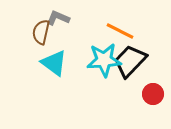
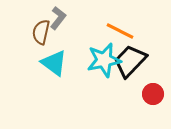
gray L-shape: rotated 105 degrees clockwise
cyan star: rotated 8 degrees counterclockwise
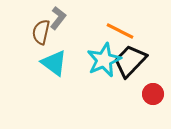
cyan star: rotated 12 degrees counterclockwise
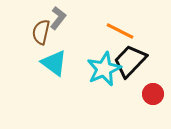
cyan star: moved 9 px down
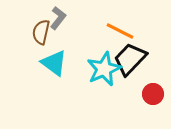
black trapezoid: moved 2 px up
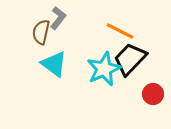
cyan triangle: moved 1 px down
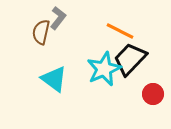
cyan triangle: moved 15 px down
